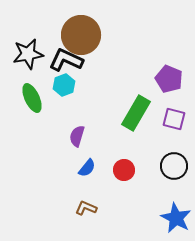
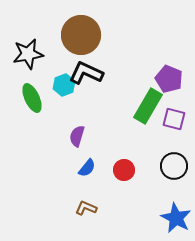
black L-shape: moved 20 px right, 13 px down
green rectangle: moved 12 px right, 7 px up
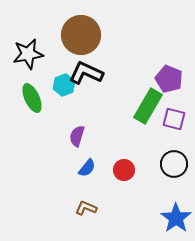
black circle: moved 2 px up
blue star: rotated 8 degrees clockwise
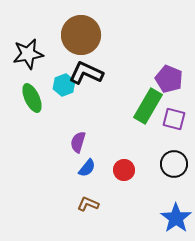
purple semicircle: moved 1 px right, 6 px down
brown L-shape: moved 2 px right, 4 px up
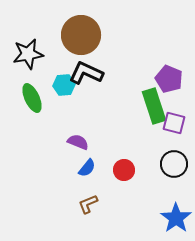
cyan hexagon: rotated 15 degrees clockwise
green rectangle: moved 6 px right; rotated 48 degrees counterclockwise
purple square: moved 4 px down
purple semicircle: rotated 95 degrees clockwise
brown L-shape: rotated 45 degrees counterclockwise
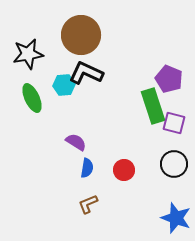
green rectangle: moved 1 px left
purple semicircle: moved 2 px left; rotated 10 degrees clockwise
blue semicircle: rotated 30 degrees counterclockwise
blue star: rotated 16 degrees counterclockwise
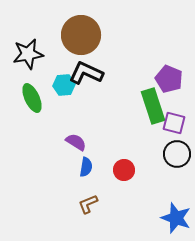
black circle: moved 3 px right, 10 px up
blue semicircle: moved 1 px left, 1 px up
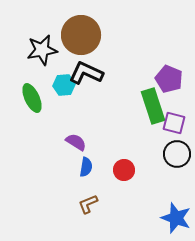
black star: moved 14 px right, 4 px up
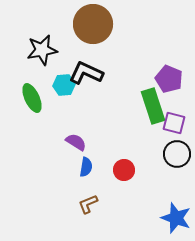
brown circle: moved 12 px right, 11 px up
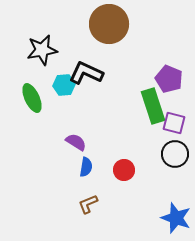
brown circle: moved 16 px right
black circle: moved 2 px left
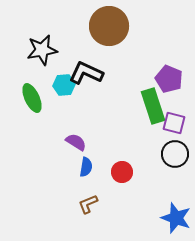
brown circle: moved 2 px down
red circle: moved 2 px left, 2 px down
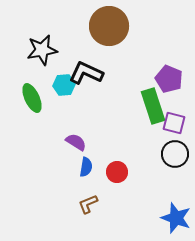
red circle: moved 5 px left
